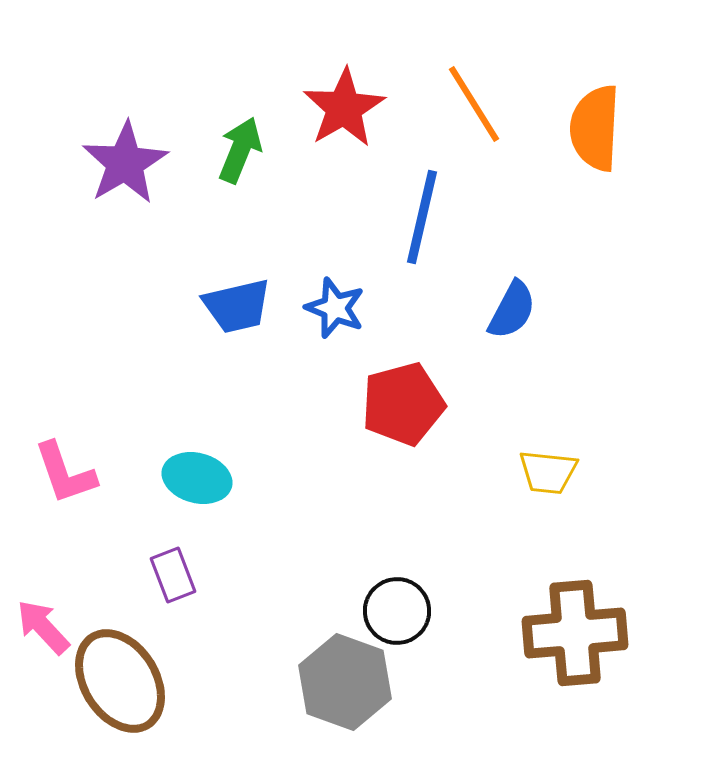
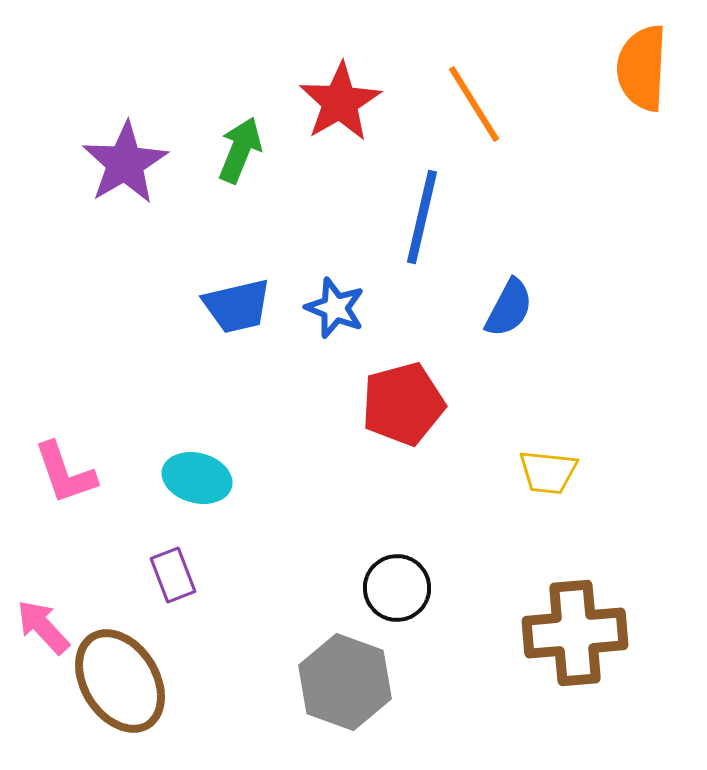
red star: moved 4 px left, 6 px up
orange semicircle: moved 47 px right, 60 px up
blue semicircle: moved 3 px left, 2 px up
black circle: moved 23 px up
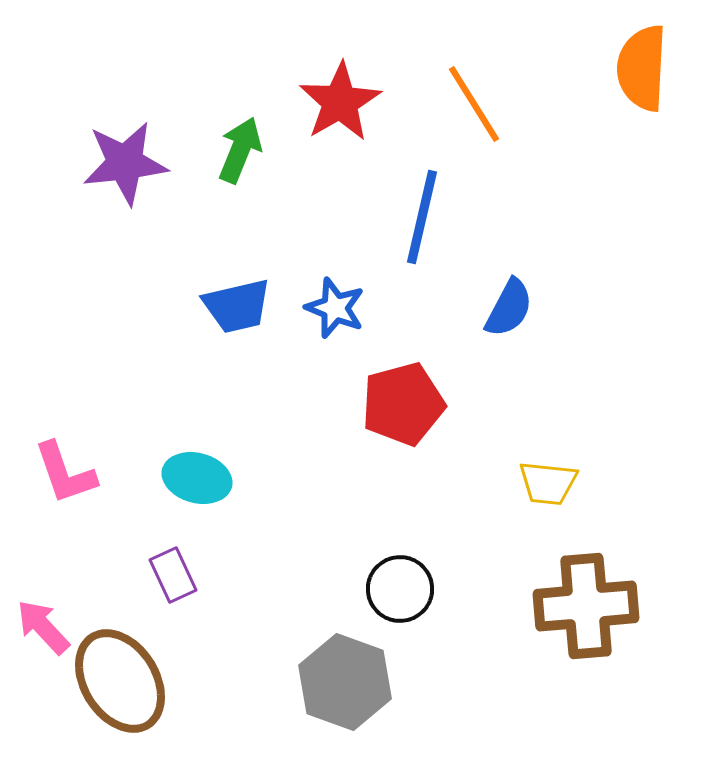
purple star: rotated 24 degrees clockwise
yellow trapezoid: moved 11 px down
purple rectangle: rotated 4 degrees counterclockwise
black circle: moved 3 px right, 1 px down
brown cross: moved 11 px right, 27 px up
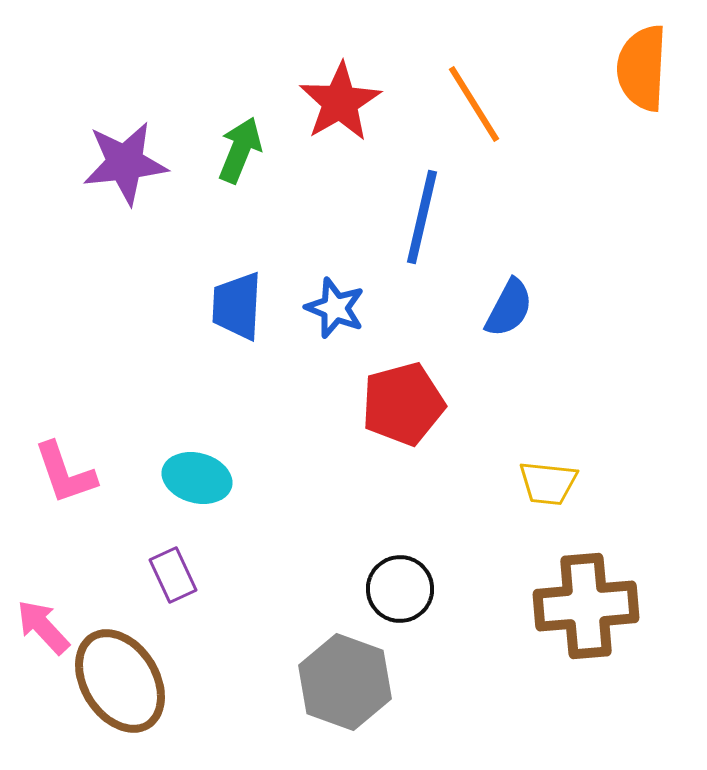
blue trapezoid: rotated 106 degrees clockwise
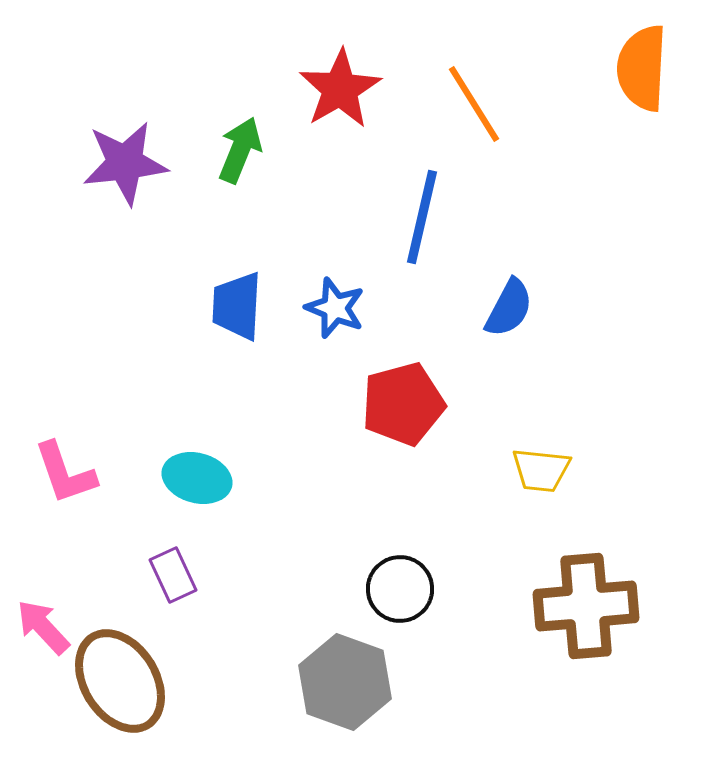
red star: moved 13 px up
yellow trapezoid: moved 7 px left, 13 px up
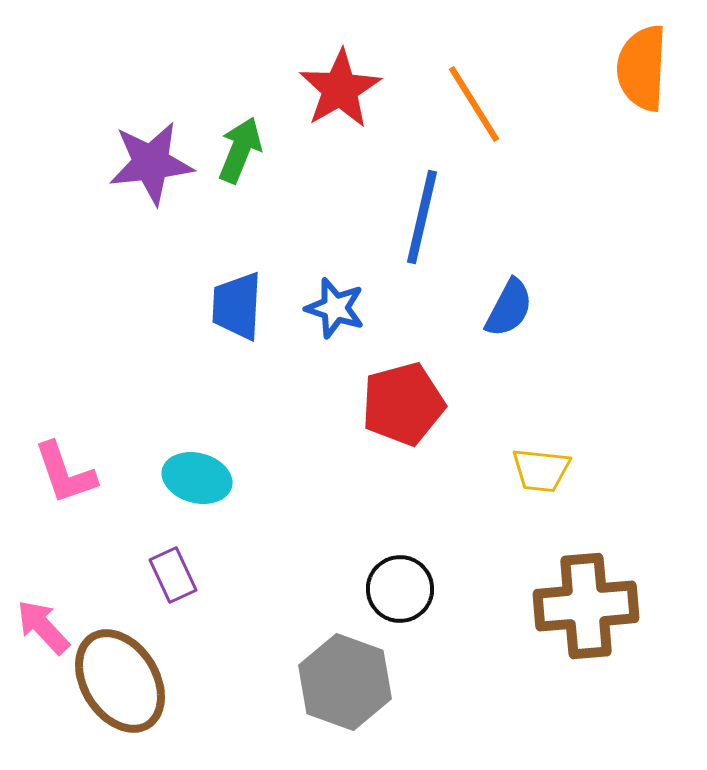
purple star: moved 26 px right
blue star: rotated 4 degrees counterclockwise
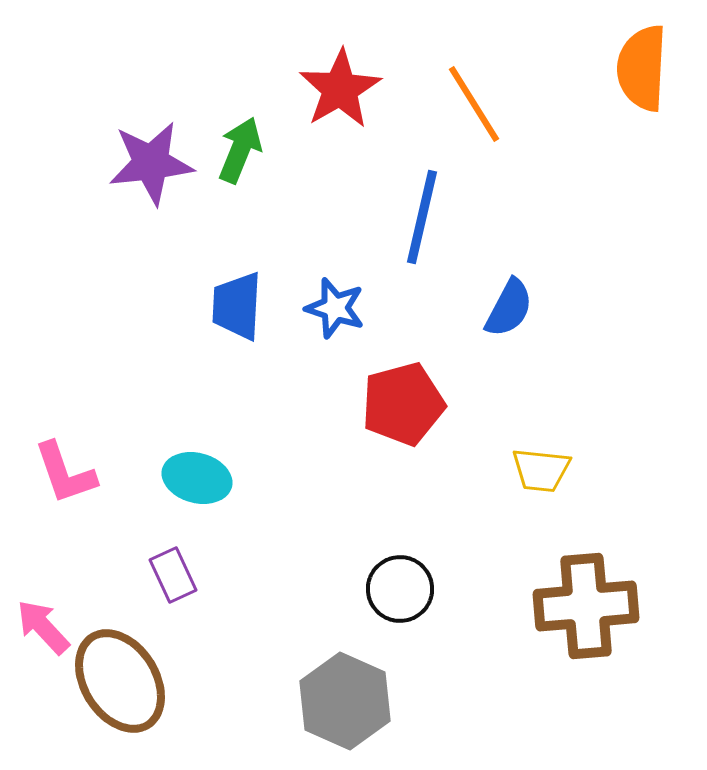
gray hexagon: moved 19 px down; rotated 4 degrees clockwise
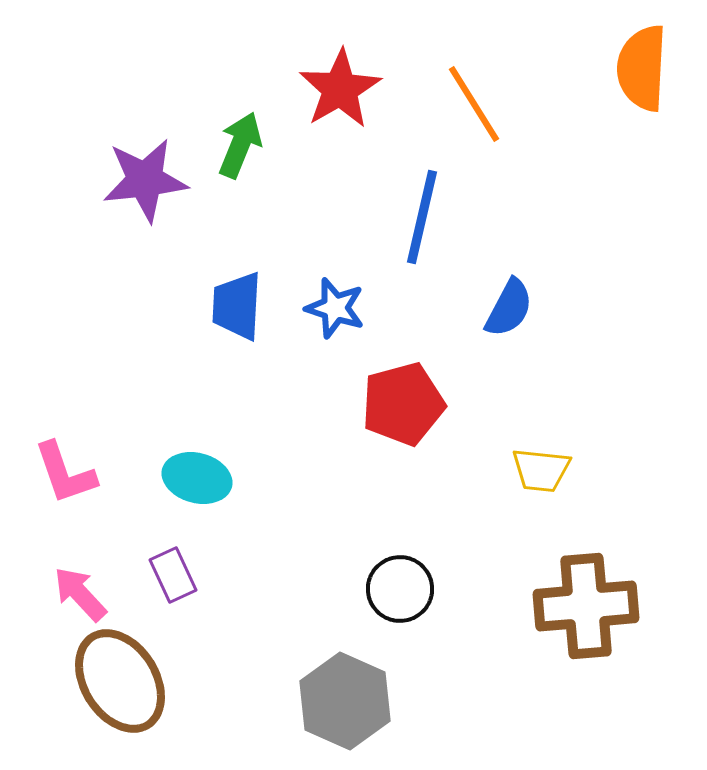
green arrow: moved 5 px up
purple star: moved 6 px left, 17 px down
pink arrow: moved 37 px right, 33 px up
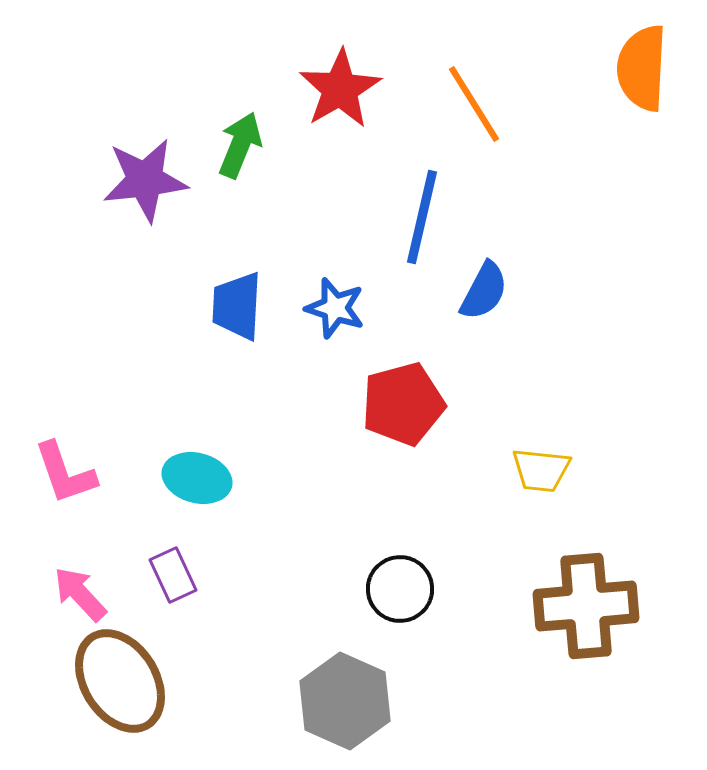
blue semicircle: moved 25 px left, 17 px up
